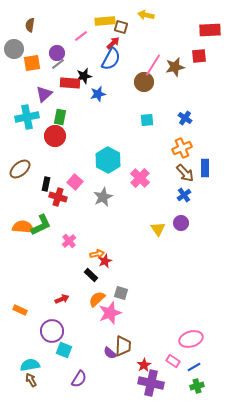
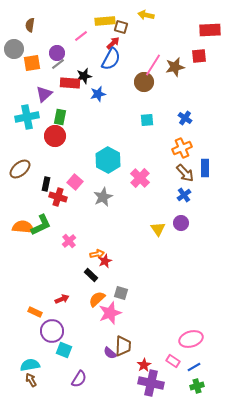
orange rectangle at (20, 310): moved 15 px right, 2 px down
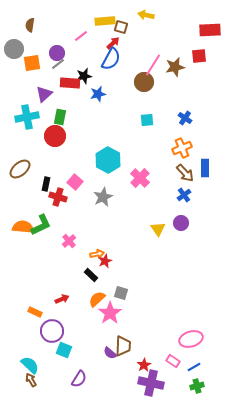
pink star at (110, 313): rotated 15 degrees counterclockwise
cyan semicircle at (30, 365): rotated 54 degrees clockwise
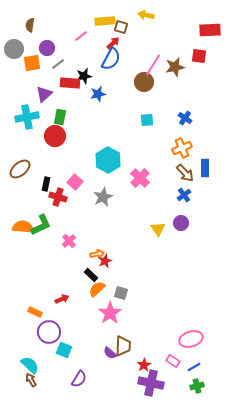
purple circle at (57, 53): moved 10 px left, 5 px up
red square at (199, 56): rotated 14 degrees clockwise
orange semicircle at (97, 299): moved 10 px up
purple circle at (52, 331): moved 3 px left, 1 px down
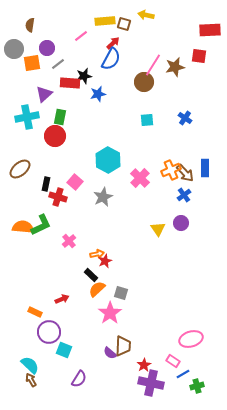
brown square at (121, 27): moved 3 px right, 3 px up
orange cross at (182, 148): moved 11 px left, 22 px down
blue line at (194, 367): moved 11 px left, 7 px down
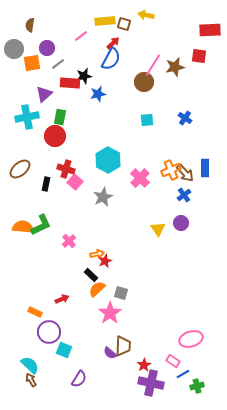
red cross at (58, 197): moved 8 px right, 28 px up
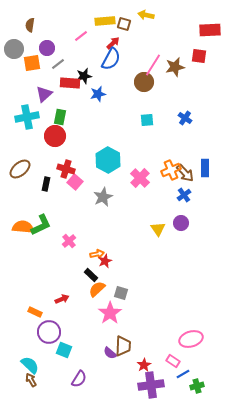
purple cross at (151, 383): moved 2 px down; rotated 20 degrees counterclockwise
